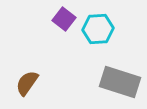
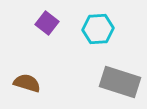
purple square: moved 17 px left, 4 px down
brown semicircle: rotated 72 degrees clockwise
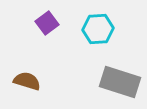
purple square: rotated 15 degrees clockwise
brown semicircle: moved 2 px up
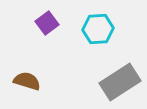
gray rectangle: rotated 51 degrees counterclockwise
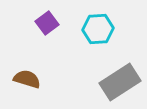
brown semicircle: moved 2 px up
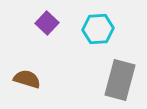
purple square: rotated 10 degrees counterclockwise
gray rectangle: moved 2 px up; rotated 42 degrees counterclockwise
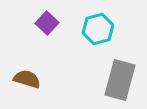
cyan hexagon: rotated 12 degrees counterclockwise
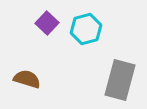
cyan hexagon: moved 12 px left
